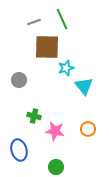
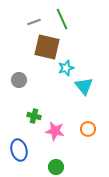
brown square: rotated 12 degrees clockwise
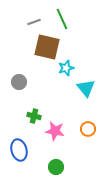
gray circle: moved 2 px down
cyan triangle: moved 2 px right, 2 px down
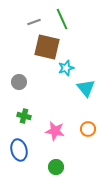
green cross: moved 10 px left
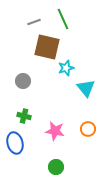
green line: moved 1 px right
gray circle: moved 4 px right, 1 px up
blue ellipse: moved 4 px left, 7 px up
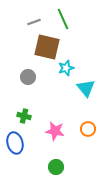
gray circle: moved 5 px right, 4 px up
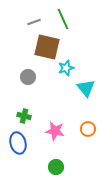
blue ellipse: moved 3 px right
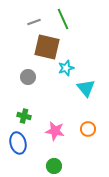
green circle: moved 2 px left, 1 px up
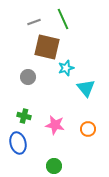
pink star: moved 6 px up
